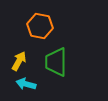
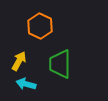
orange hexagon: rotated 15 degrees clockwise
green trapezoid: moved 4 px right, 2 px down
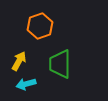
orange hexagon: rotated 15 degrees clockwise
cyan arrow: rotated 30 degrees counterclockwise
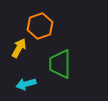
yellow arrow: moved 13 px up
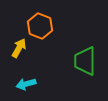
orange hexagon: rotated 20 degrees counterclockwise
green trapezoid: moved 25 px right, 3 px up
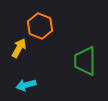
cyan arrow: moved 1 px down
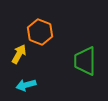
orange hexagon: moved 6 px down
yellow arrow: moved 6 px down
